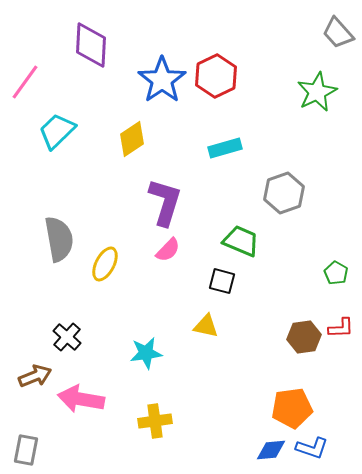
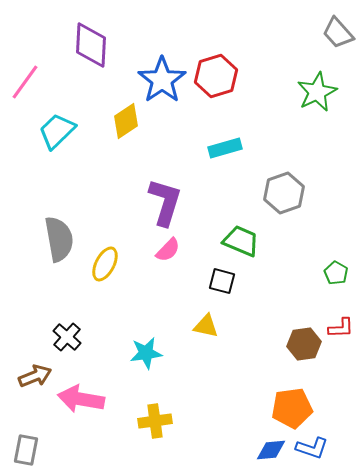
red hexagon: rotated 9 degrees clockwise
yellow diamond: moved 6 px left, 18 px up
brown hexagon: moved 7 px down
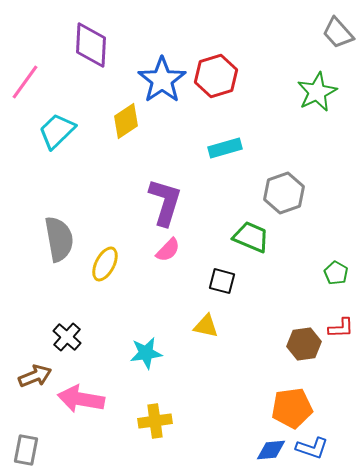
green trapezoid: moved 10 px right, 4 px up
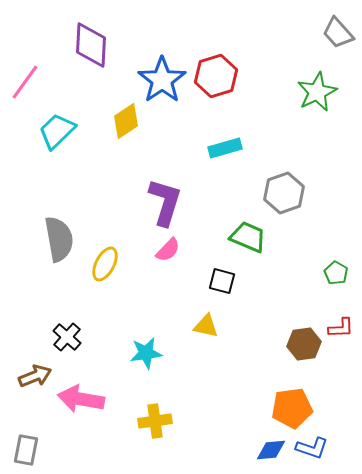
green trapezoid: moved 3 px left
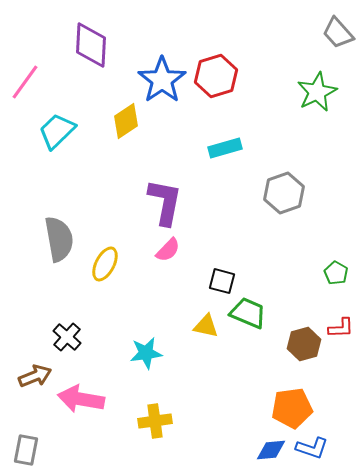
purple L-shape: rotated 6 degrees counterclockwise
green trapezoid: moved 76 px down
brown hexagon: rotated 8 degrees counterclockwise
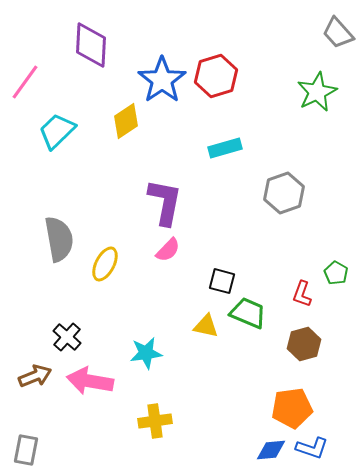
red L-shape: moved 39 px left, 34 px up; rotated 112 degrees clockwise
pink arrow: moved 9 px right, 18 px up
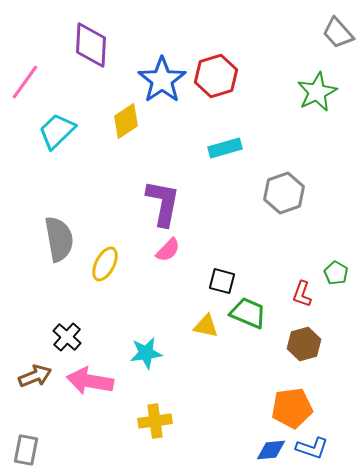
purple L-shape: moved 2 px left, 1 px down
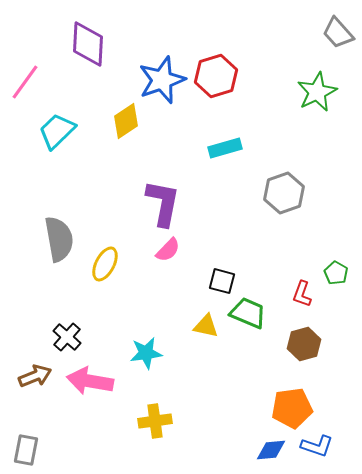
purple diamond: moved 3 px left, 1 px up
blue star: rotated 15 degrees clockwise
blue L-shape: moved 5 px right, 2 px up
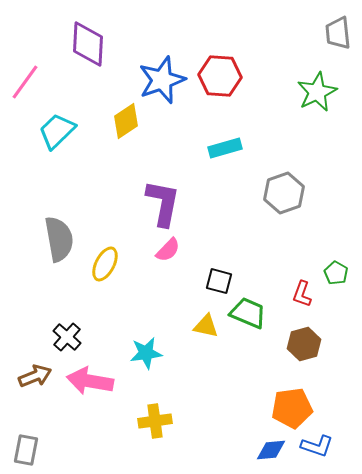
gray trapezoid: rotated 36 degrees clockwise
red hexagon: moved 4 px right; rotated 21 degrees clockwise
black square: moved 3 px left
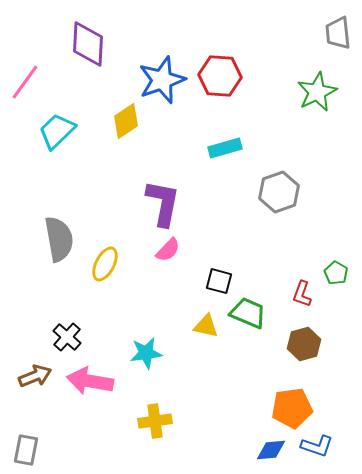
gray hexagon: moved 5 px left, 1 px up
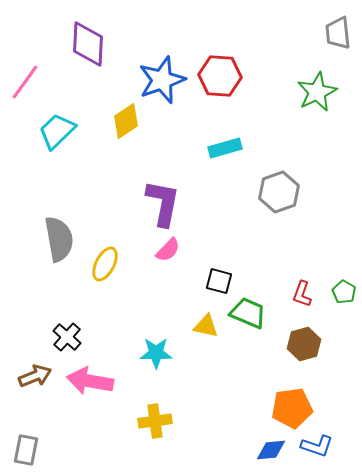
green pentagon: moved 8 px right, 19 px down
cyan star: moved 10 px right; rotated 8 degrees clockwise
